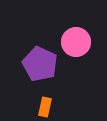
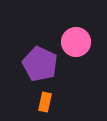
orange rectangle: moved 5 px up
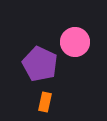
pink circle: moved 1 px left
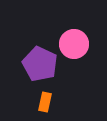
pink circle: moved 1 px left, 2 px down
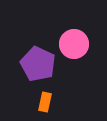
purple pentagon: moved 2 px left
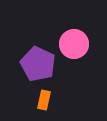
orange rectangle: moved 1 px left, 2 px up
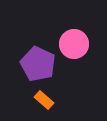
orange rectangle: rotated 60 degrees counterclockwise
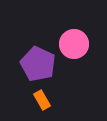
orange rectangle: moved 2 px left; rotated 18 degrees clockwise
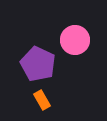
pink circle: moved 1 px right, 4 px up
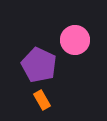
purple pentagon: moved 1 px right, 1 px down
